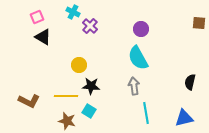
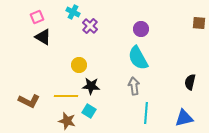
cyan line: rotated 15 degrees clockwise
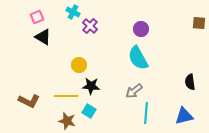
black semicircle: rotated 21 degrees counterclockwise
gray arrow: moved 5 px down; rotated 120 degrees counterclockwise
blue triangle: moved 2 px up
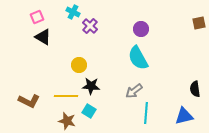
brown square: rotated 16 degrees counterclockwise
black semicircle: moved 5 px right, 7 px down
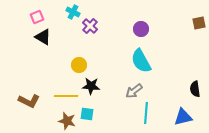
cyan semicircle: moved 3 px right, 3 px down
cyan square: moved 2 px left, 3 px down; rotated 24 degrees counterclockwise
blue triangle: moved 1 px left, 1 px down
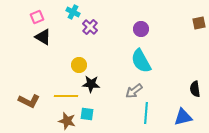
purple cross: moved 1 px down
black star: moved 2 px up
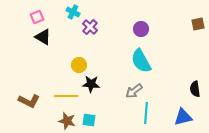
brown square: moved 1 px left, 1 px down
cyan square: moved 2 px right, 6 px down
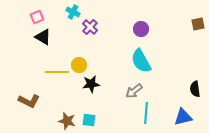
black star: rotated 12 degrees counterclockwise
yellow line: moved 9 px left, 24 px up
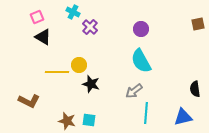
black star: rotated 24 degrees clockwise
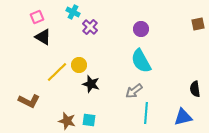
yellow line: rotated 45 degrees counterclockwise
